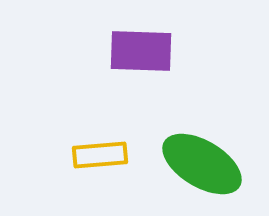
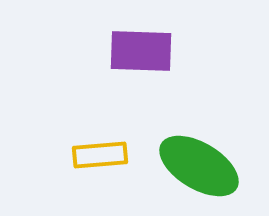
green ellipse: moved 3 px left, 2 px down
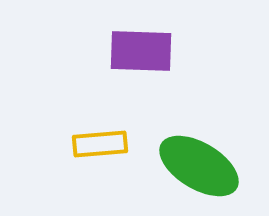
yellow rectangle: moved 11 px up
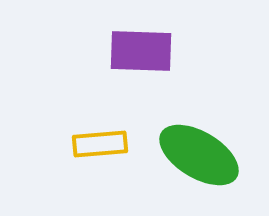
green ellipse: moved 11 px up
